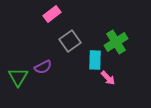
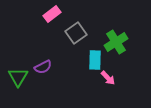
gray square: moved 6 px right, 8 px up
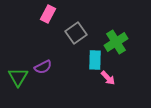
pink rectangle: moved 4 px left; rotated 24 degrees counterclockwise
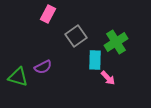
gray square: moved 3 px down
green triangle: rotated 45 degrees counterclockwise
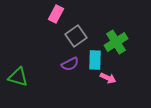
pink rectangle: moved 8 px right
purple semicircle: moved 27 px right, 3 px up
pink arrow: rotated 21 degrees counterclockwise
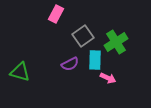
gray square: moved 7 px right
green triangle: moved 2 px right, 5 px up
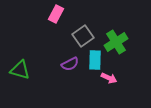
green triangle: moved 2 px up
pink arrow: moved 1 px right
